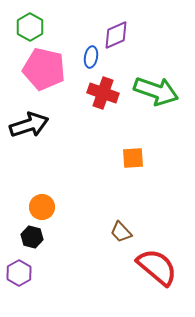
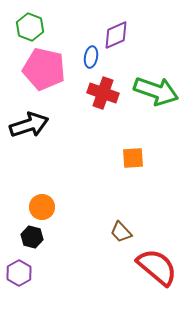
green hexagon: rotated 8 degrees counterclockwise
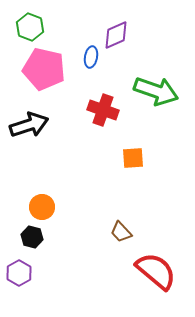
red cross: moved 17 px down
red semicircle: moved 1 px left, 4 px down
